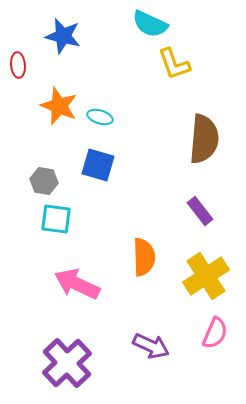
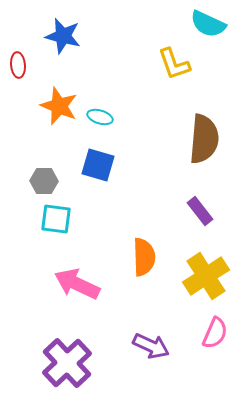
cyan semicircle: moved 58 px right
gray hexagon: rotated 8 degrees counterclockwise
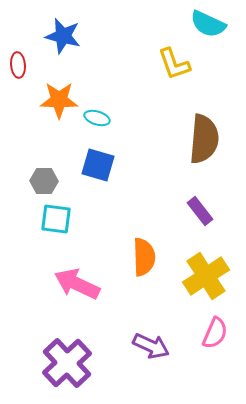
orange star: moved 6 px up; rotated 21 degrees counterclockwise
cyan ellipse: moved 3 px left, 1 px down
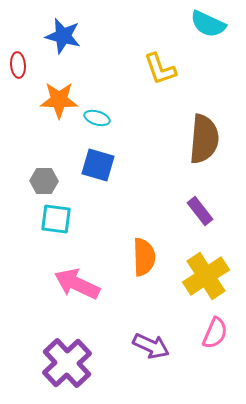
yellow L-shape: moved 14 px left, 5 px down
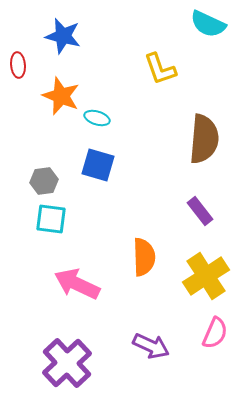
orange star: moved 2 px right, 4 px up; rotated 21 degrees clockwise
gray hexagon: rotated 8 degrees counterclockwise
cyan square: moved 5 px left
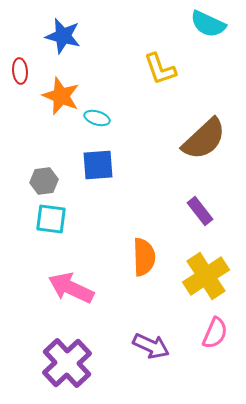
red ellipse: moved 2 px right, 6 px down
brown semicircle: rotated 42 degrees clockwise
blue square: rotated 20 degrees counterclockwise
pink arrow: moved 6 px left, 4 px down
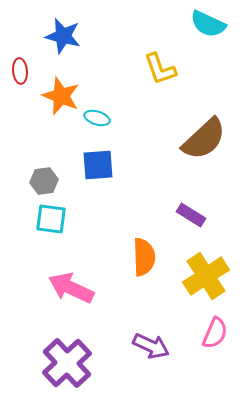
purple rectangle: moved 9 px left, 4 px down; rotated 20 degrees counterclockwise
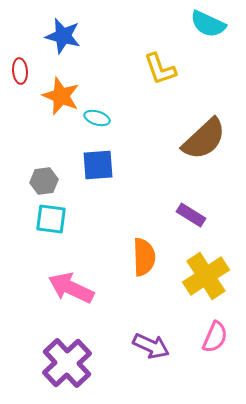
pink semicircle: moved 4 px down
